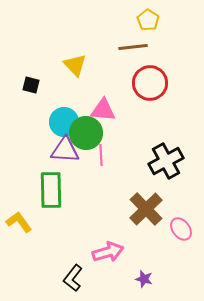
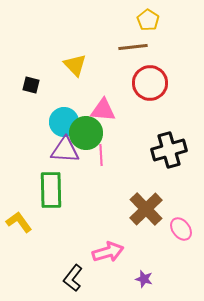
black cross: moved 3 px right, 11 px up; rotated 12 degrees clockwise
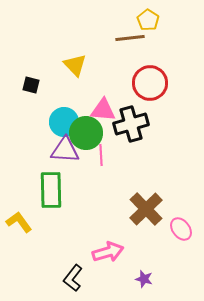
brown line: moved 3 px left, 9 px up
black cross: moved 38 px left, 26 px up
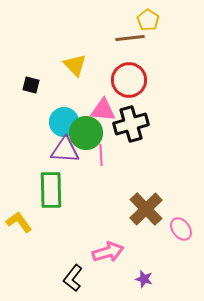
red circle: moved 21 px left, 3 px up
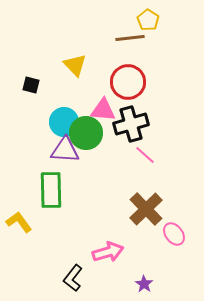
red circle: moved 1 px left, 2 px down
pink line: moved 44 px right; rotated 45 degrees counterclockwise
pink ellipse: moved 7 px left, 5 px down
purple star: moved 5 px down; rotated 18 degrees clockwise
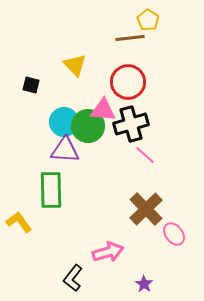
green circle: moved 2 px right, 7 px up
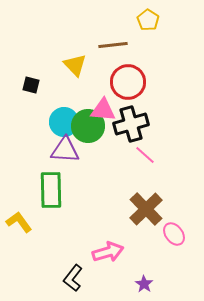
brown line: moved 17 px left, 7 px down
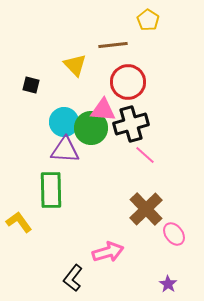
green circle: moved 3 px right, 2 px down
purple star: moved 24 px right
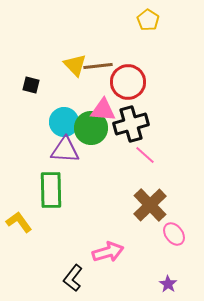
brown line: moved 15 px left, 21 px down
brown cross: moved 4 px right, 4 px up
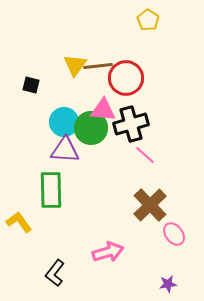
yellow triangle: rotated 20 degrees clockwise
red circle: moved 2 px left, 4 px up
black L-shape: moved 18 px left, 5 px up
purple star: rotated 30 degrees clockwise
